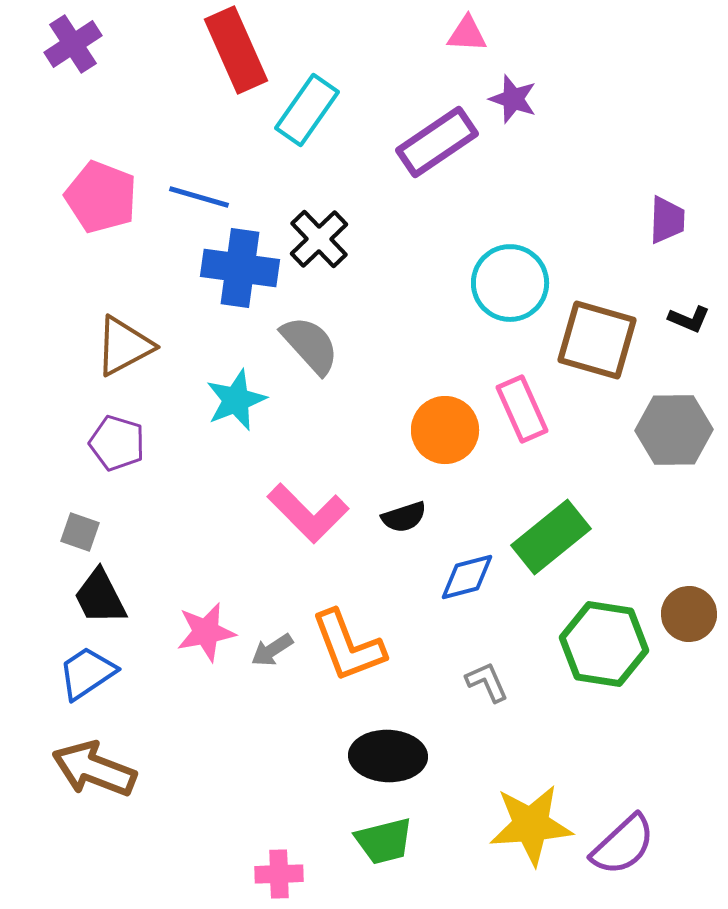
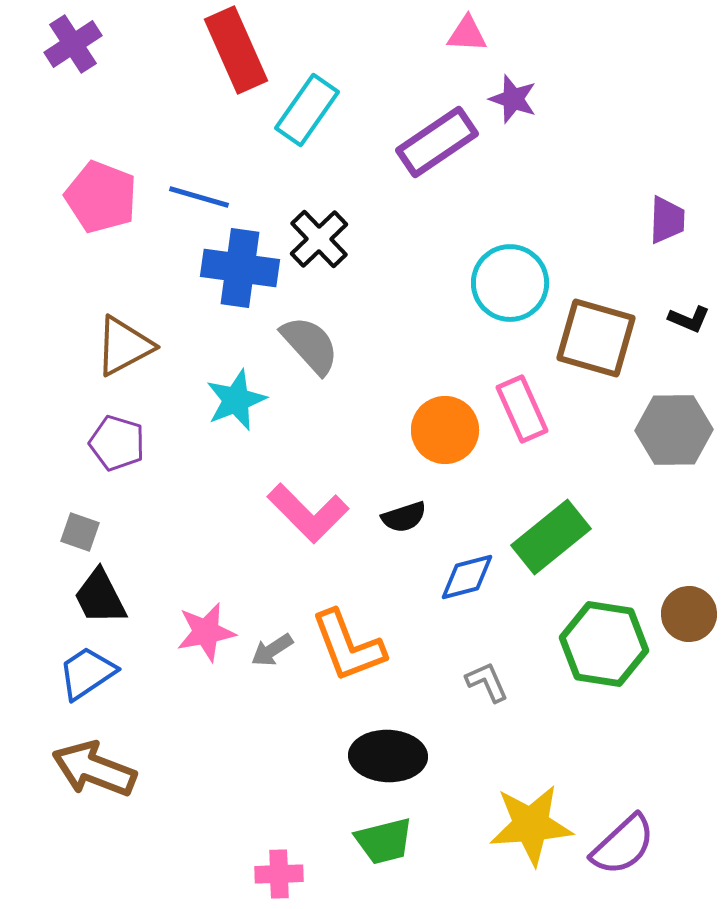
brown square: moved 1 px left, 2 px up
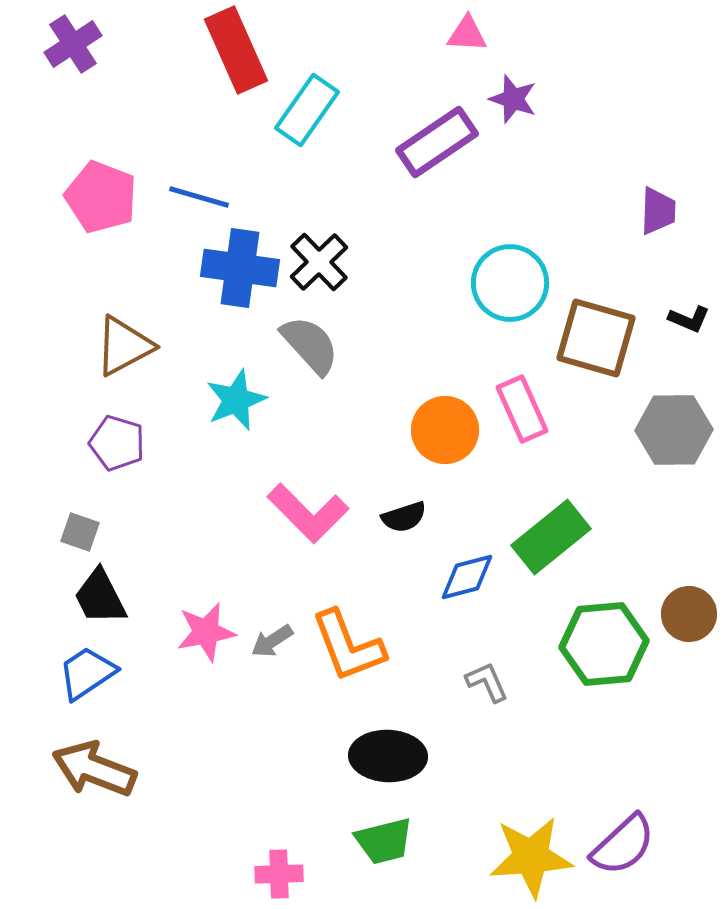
purple trapezoid: moved 9 px left, 9 px up
black cross: moved 23 px down
green hexagon: rotated 14 degrees counterclockwise
gray arrow: moved 9 px up
yellow star: moved 32 px down
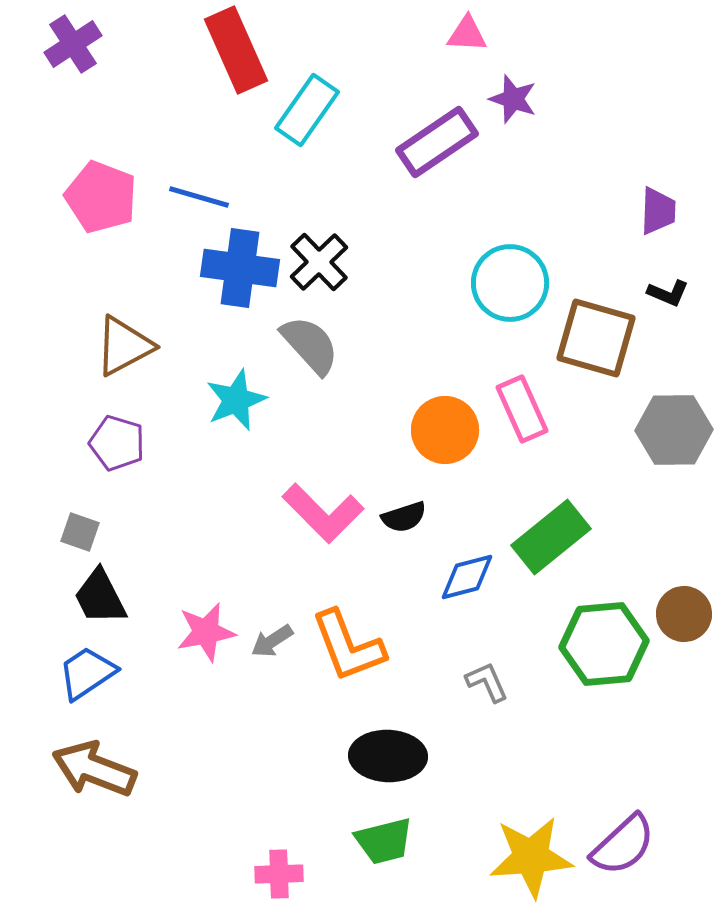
black L-shape: moved 21 px left, 26 px up
pink L-shape: moved 15 px right
brown circle: moved 5 px left
